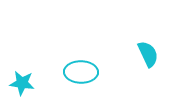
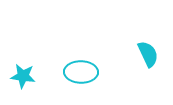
cyan star: moved 1 px right, 7 px up
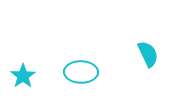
cyan star: rotated 30 degrees clockwise
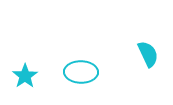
cyan star: moved 2 px right
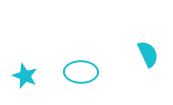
cyan star: rotated 15 degrees counterclockwise
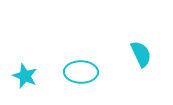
cyan semicircle: moved 7 px left
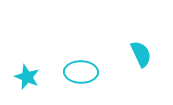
cyan star: moved 2 px right, 1 px down
